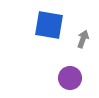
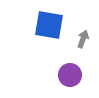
purple circle: moved 3 px up
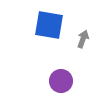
purple circle: moved 9 px left, 6 px down
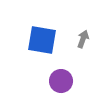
blue square: moved 7 px left, 15 px down
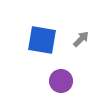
gray arrow: moved 2 px left; rotated 24 degrees clockwise
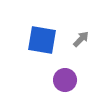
purple circle: moved 4 px right, 1 px up
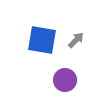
gray arrow: moved 5 px left, 1 px down
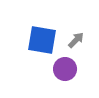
purple circle: moved 11 px up
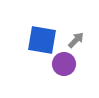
purple circle: moved 1 px left, 5 px up
